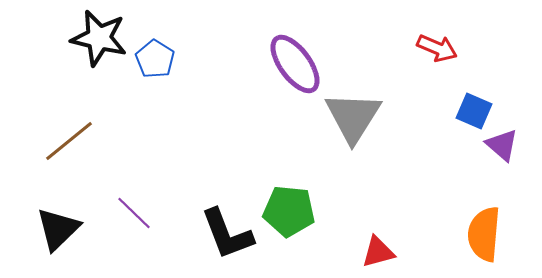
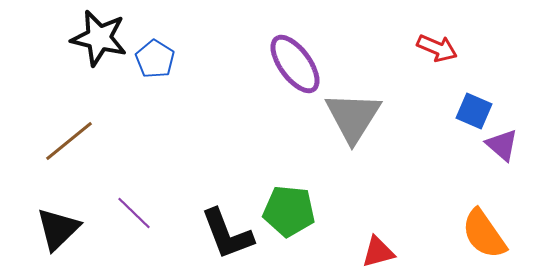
orange semicircle: rotated 40 degrees counterclockwise
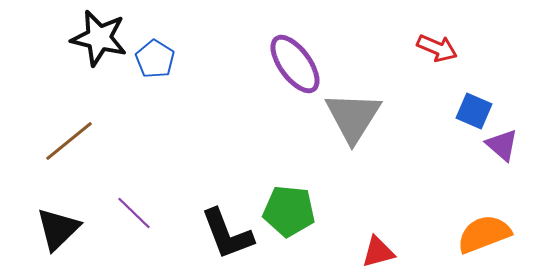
orange semicircle: rotated 104 degrees clockwise
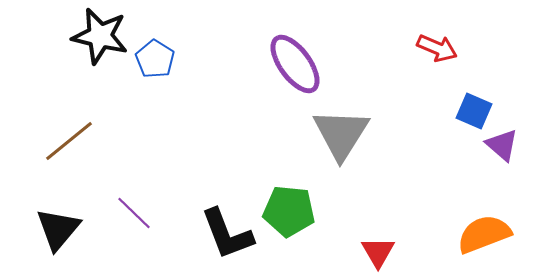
black star: moved 1 px right, 2 px up
gray triangle: moved 12 px left, 17 px down
black triangle: rotated 6 degrees counterclockwise
red triangle: rotated 45 degrees counterclockwise
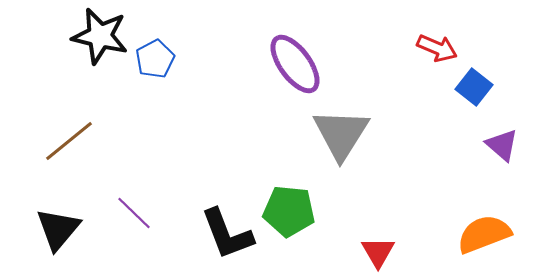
blue pentagon: rotated 12 degrees clockwise
blue square: moved 24 px up; rotated 15 degrees clockwise
